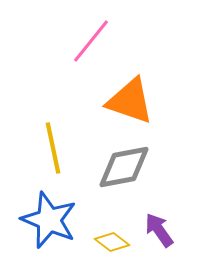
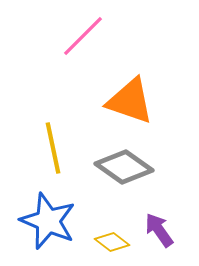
pink line: moved 8 px left, 5 px up; rotated 6 degrees clockwise
gray diamond: rotated 46 degrees clockwise
blue star: moved 1 px left, 1 px down
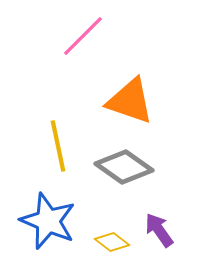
yellow line: moved 5 px right, 2 px up
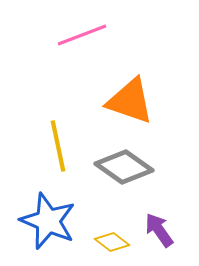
pink line: moved 1 px left, 1 px up; rotated 24 degrees clockwise
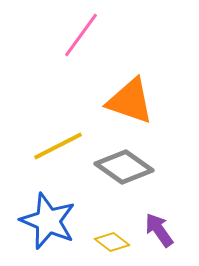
pink line: moved 1 px left; rotated 33 degrees counterclockwise
yellow line: rotated 75 degrees clockwise
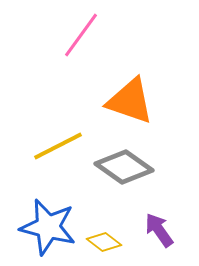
blue star: moved 6 px down; rotated 8 degrees counterclockwise
yellow diamond: moved 8 px left
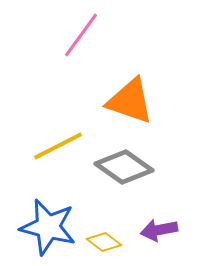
purple arrow: rotated 66 degrees counterclockwise
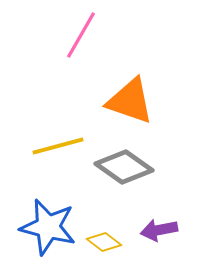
pink line: rotated 6 degrees counterclockwise
yellow line: rotated 12 degrees clockwise
